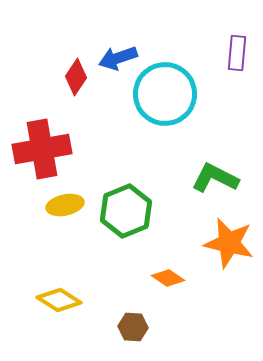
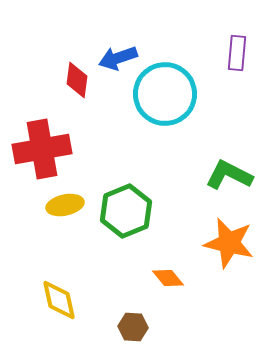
red diamond: moved 1 px right, 3 px down; rotated 27 degrees counterclockwise
green L-shape: moved 14 px right, 3 px up
orange diamond: rotated 16 degrees clockwise
yellow diamond: rotated 45 degrees clockwise
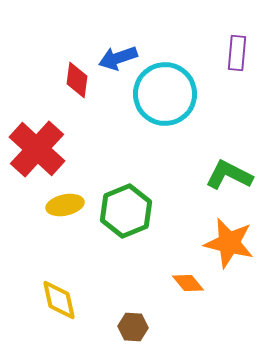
red cross: moved 5 px left; rotated 38 degrees counterclockwise
orange diamond: moved 20 px right, 5 px down
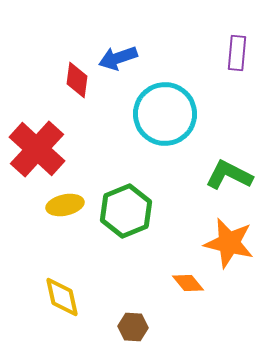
cyan circle: moved 20 px down
yellow diamond: moved 3 px right, 3 px up
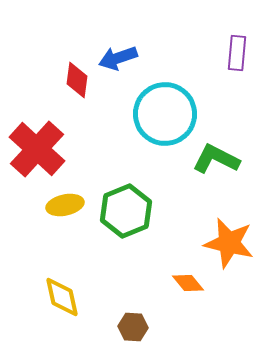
green L-shape: moved 13 px left, 16 px up
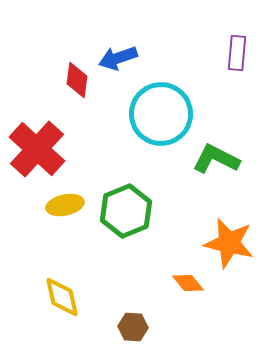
cyan circle: moved 4 px left
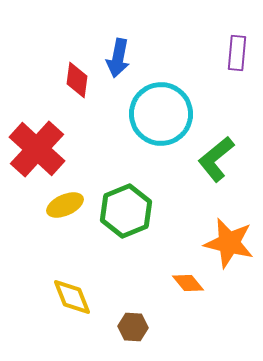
blue arrow: rotated 60 degrees counterclockwise
green L-shape: rotated 66 degrees counterclockwise
yellow ellipse: rotated 12 degrees counterclockwise
yellow diamond: moved 10 px right; rotated 9 degrees counterclockwise
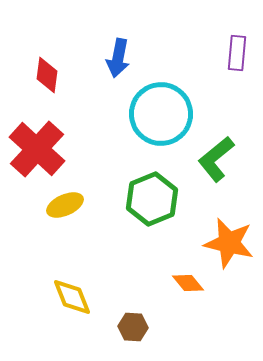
red diamond: moved 30 px left, 5 px up
green hexagon: moved 26 px right, 12 px up
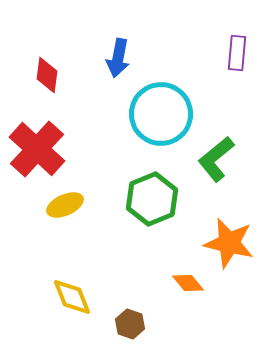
brown hexagon: moved 3 px left, 3 px up; rotated 16 degrees clockwise
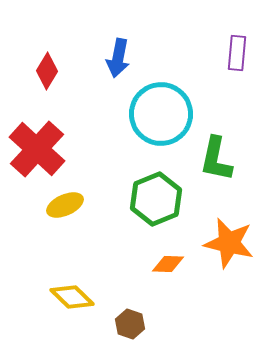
red diamond: moved 4 px up; rotated 24 degrees clockwise
green L-shape: rotated 39 degrees counterclockwise
green hexagon: moved 4 px right
orange diamond: moved 20 px left, 19 px up; rotated 48 degrees counterclockwise
yellow diamond: rotated 24 degrees counterclockwise
